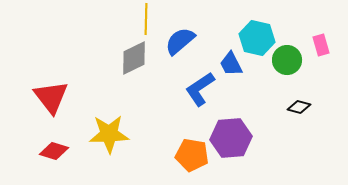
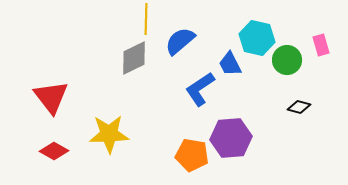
blue trapezoid: moved 1 px left
red diamond: rotated 12 degrees clockwise
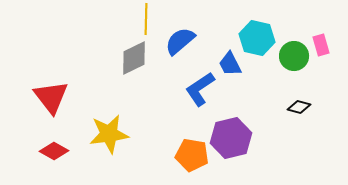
green circle: moved 7 px right, 4 px up
yellow star: rotated 6 degrees counterclockwise
purple hexagon: rotated 9 degrees counterclockwise
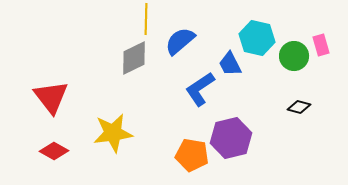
yellow star: moved 4 px right, 1 px up
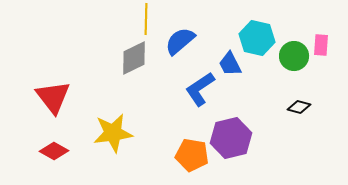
pink rectangle: rotated 20 degrees clockwise
red triangle: moved 2 px right
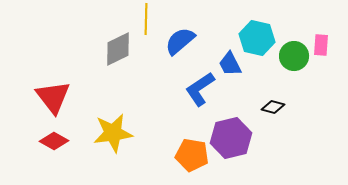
gray diamond: moved 16 px left, 9 px up
black diamond: moved 26 px left
red diamond: moved 10 px up
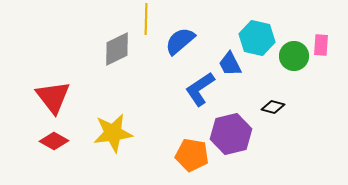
gray diamond: moved 1 px left
purple hexagon: moved 4 px up
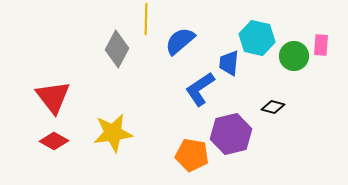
gray diamond: rotated 36 degrees counterclockwise
blue trapezoid: moved 1 px left, 1 px up; rotated 32 degrees clockwise
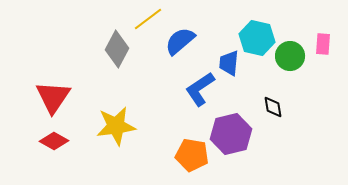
yellow line: moved 2 px right; rotated 52 degrees clockwise
pink rectangle: moved 2 px right, 1 px up
green circle: moved 4 px left
red triangle: rotated 12 degrees clockwise
black diamond: rotated 65 degrees clockwise
yellow star: moved 3 px right, 7 px up
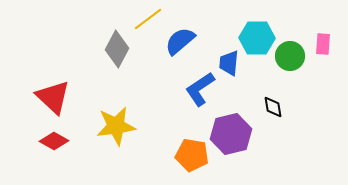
cyan hexagon: rotated 12 degrees counterclockwise
red triangle: rotated 21 degrees counterclockwise
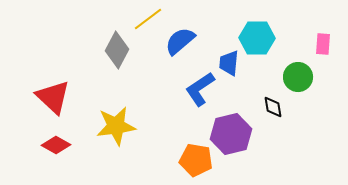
gray diamond: moved 1 px down
green circle: moved 8 px right, 21 px down
red diamond: moved 2 px right, 4 px down
orange pentagon: moved 4 px right, 5 px down
